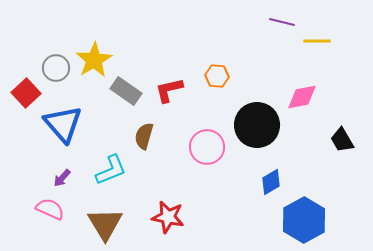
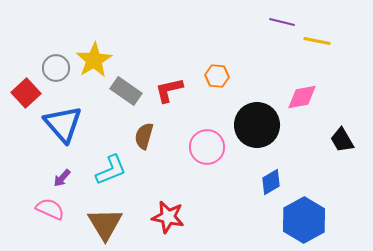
yellow line: rotated 12 degrees clockwise
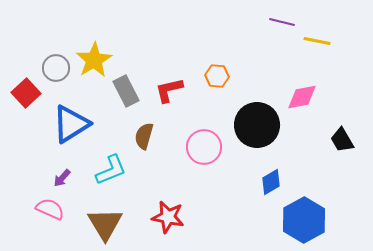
gray rectangle: rotated 28 degrees clockwise
blue triangle: moved 8 px right; rotated 39 degrees clockwise
pink circle: moved 3 px left
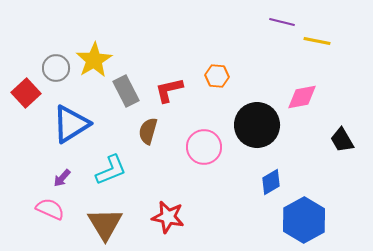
brown semicircle: moved 4 px right, 5 px up
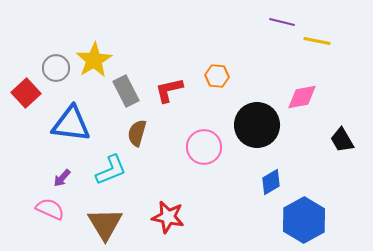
blue triangle: rotated 39 degrees clockwise
brown semicircle: moved 11 px left, 2 px down
